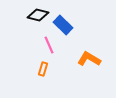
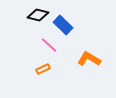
pink line: rotated 24 degrees counterclockwise
orange rectangle: rotated 48 degrees clockwise
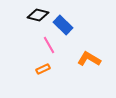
pink line: rotated 18 degrees clockwise
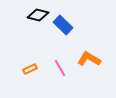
pink line: moved 11 px right, 23 px down
orange rectangle: moved 13 px left
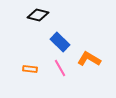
blue rectangle: moved 3 px left, 17 px down
orange rectangle: rotated 32 degrees clockwise
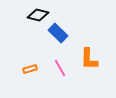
blue rectangle: moved 2 px left, 9 px up
orange L-shape: rotated 120 degrees counterclockwise
orange rectangle: rotated 24 degrees counterclockwise
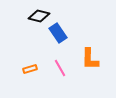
black diamond: moved 1 px right, 1 px down
blue rectangle: rotated 12 degrees clockwise
orange L-shape: moved 1 px right
